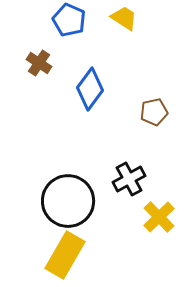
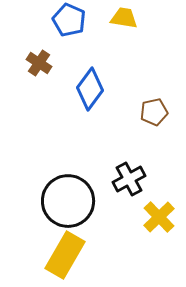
yellow trapezoid: rotated 24 degrees counterclockwise
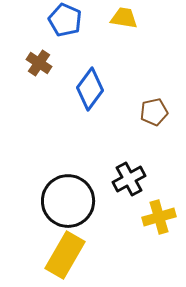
blue pentagon: moved 4 px left
yellow cross: rotated 28 degrees clockwise
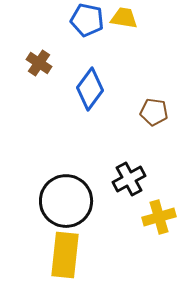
blue pentagon: moved 22 px right; rotated 12 degrees counterclockwise
brown pentagon: rotated 20 degrees clockwise
black circle: moved 2 px left
yellow rectangle: rotated 24 degrees counterclockwise
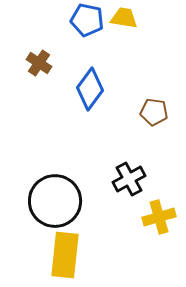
black circle: moved 11 px left
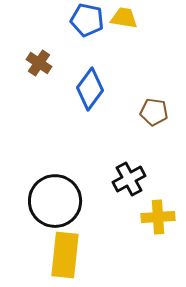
yellow cross: moved 1 px left; rotated 12 degrees clockwise
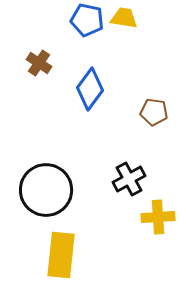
black circle: moved 9 px left, 11 px up
yellow rectangle: moved 4 px left
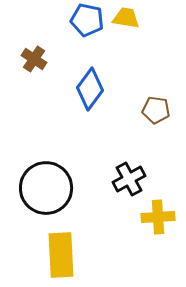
yellow trapezoid: moved 2 px right
brown cross: moved 5 px left, 4 px up
brown pentagon: moved 2 px right, 2 px up
black circle: moved 2 px up
yellow rectangle: rotated 9 degrees counterclockwise
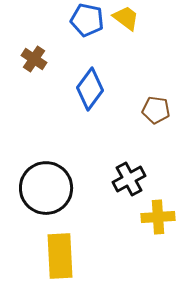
yellow trapezoid: rotated 28 degrees clockwise
yellow rectangle: moved 1 px left, 1 px down
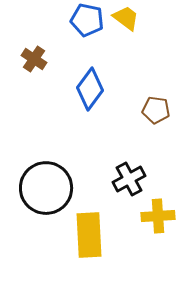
yellow cross: moved 1 px up
yellow rectangle: moved 29 px right, 21 px up
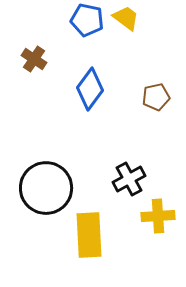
brown pentagon: moved 13 px up; rotated 20 degrees counterclockwise
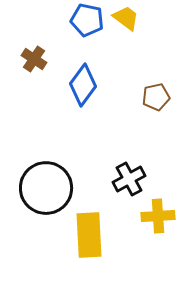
blue diamond: moved 7 px left, 4 px up
